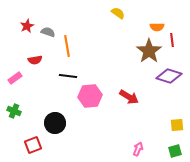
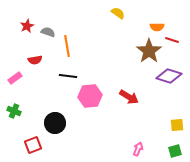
red line: rotated 64 degrees counterclockwise
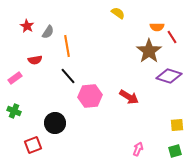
red star: rotated 16 degrees counterclockwise
gray semicircle: rotated 104 degrees clockwise
red line: moved 3 px up; rotated 40 degrees clockwise
black line: rotated 42 degrees clockwise
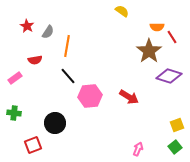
yellow semicircle: moved 4 px right, 2 px up
orange line: rotated 20 degrees clockwise
green cross: moved 2 px down; rotated 16 degrees counterclockwise
yellow square: rotated 16 degrees counterclockwise
green square: moved 4 px up; rotated 24 degrees counterclockwise
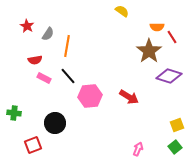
gray semicircle: moved 2 px down
pink rectangle: moved 29 px right; rotated 64 degrees clockwise
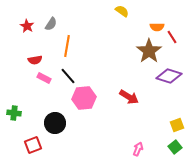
gray semicircle: moved 3 px right, 10 px up
pink hexagon: moved 6 px left, 2 px down
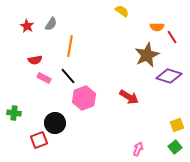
orange line: moved 3 px right
brown star: moved 2 px left, 4 px down; rotated 10 degrees clockwise
pink hexagon: rotated 15 degrees counterclockwise
red square: moved 6 px right, 5 px up
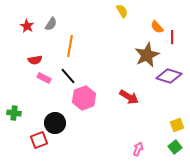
yellow semicircle: rotated 24 degrees clockwise
orange semicircle: rotated 48 degrees clockwise
red line: rotated 32 degrees clockwise
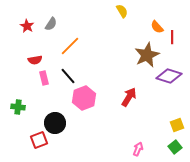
orange line: rotated 35 degrees clockwise
pink rectangle: rotated 48 degrees clockwise
red arrow: rotated 90 degrees counterclockwise
green cross: moved 4 px right, 6 px up
